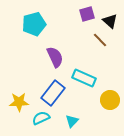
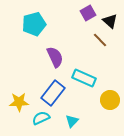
purple square: moved 1 px right, 1 px up; rotated 14 degrees counterclockwise
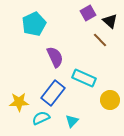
cyan pentagon: rotated 10 degrees counterclockwise
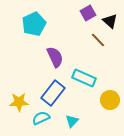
brown line: moved 2 px left
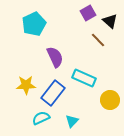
yellow star: moved 7 px right, 17 px up
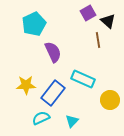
black triangle: moved 2 px left
brown line: rotated 35 degrees clockwise
purple semicircle: moved 2 px left, 5 px up
cyan rectangle: moved 1 px left, 1 px down
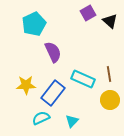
black triangle: moved 2 px right
brown line: moved 11 px right, 34 px down
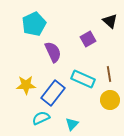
purple square: moved 26 px down
cyan triangle: moved 3 px down
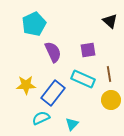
purple square: moved 11 px down; rotated 21 degrees clockwise
yellow circle: moved 1 px right
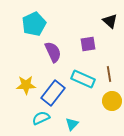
purple square: moved 6 px up
yellow circle: moved 1 px right, 1 px down
